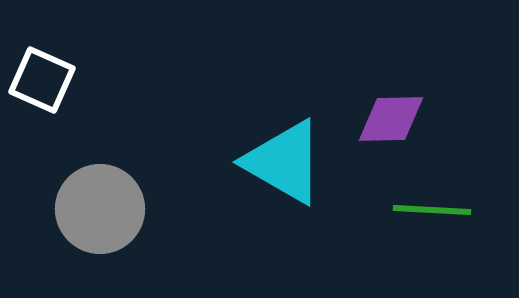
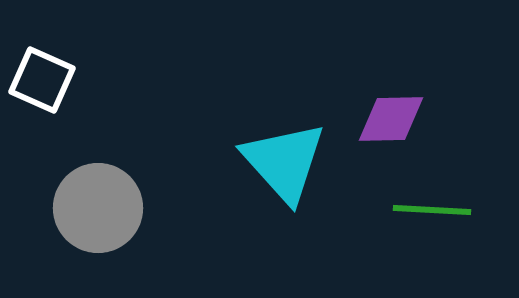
cyan triangle: rotated 18 degrees clockwise
gray circle: moved 2 px left, 1 px up
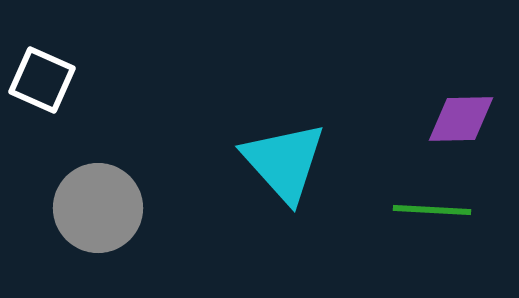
purple diamond: moved 70 px right
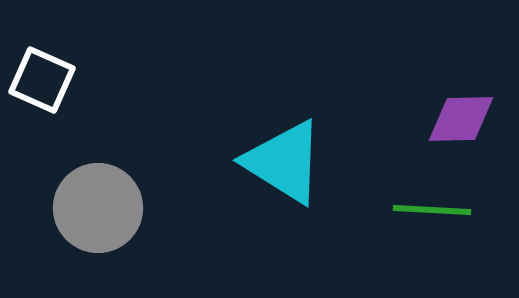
cyan triangle: rotated 16 degrees counterclockwise
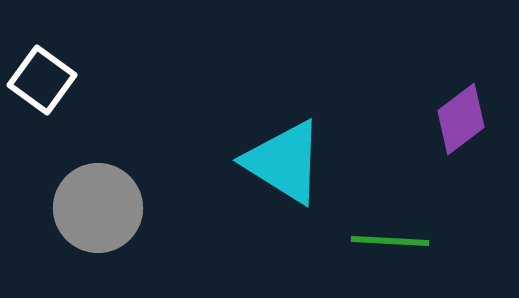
white square: rotated 12 degrees clockwise
purple diamond: rotated 36 degrees counterclockwise
green line: moved 42 px left, 31 px down
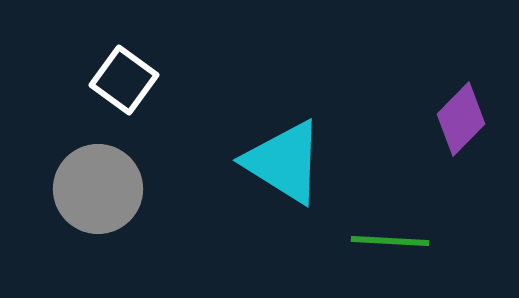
white square: moved 82 px right
purple diamond: rotated 8 degrees counterclockwise
gray circle: moved 19 px up
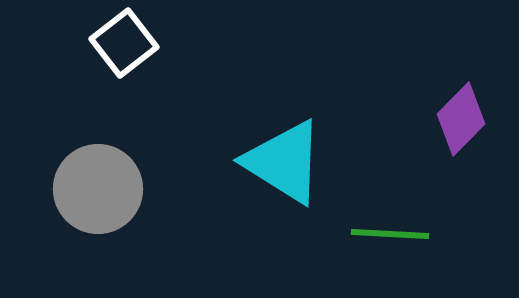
white square: moved 37 px up; rotated 16 degrees clockwise
green line: moved 7 px up
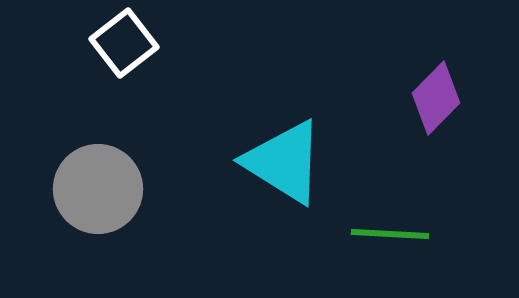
purple diamond: moved 25 px left, 21 px up
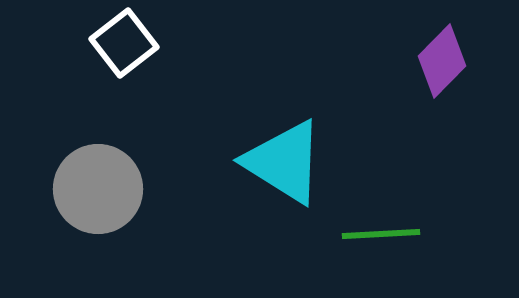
purple diamond: moved 6 px right, 37 px up
green line: moved 9 px left; rotated 6 degrees counterclockwise
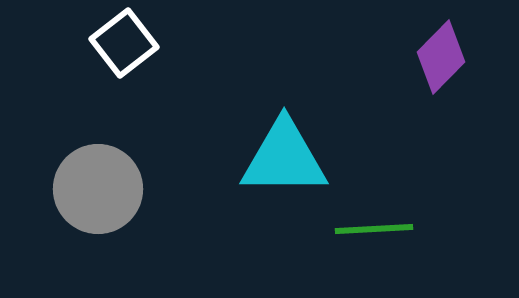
purple diamond: moved 1 px left, 4 px up
cyan triangle: moved 4 px up; rotated 32 degrees counterclockwise
green line: moved 7 px left, 5 px up
